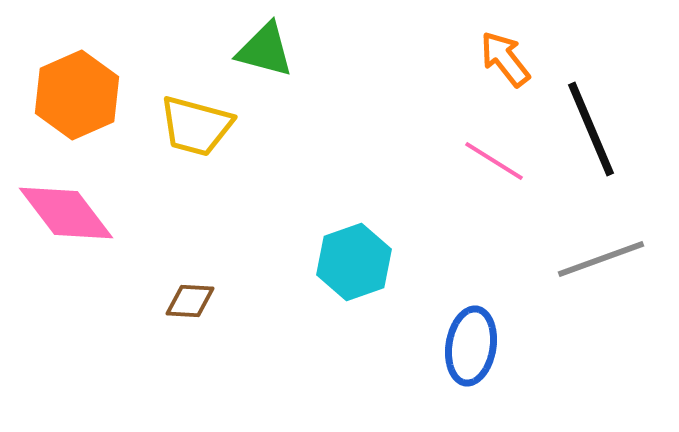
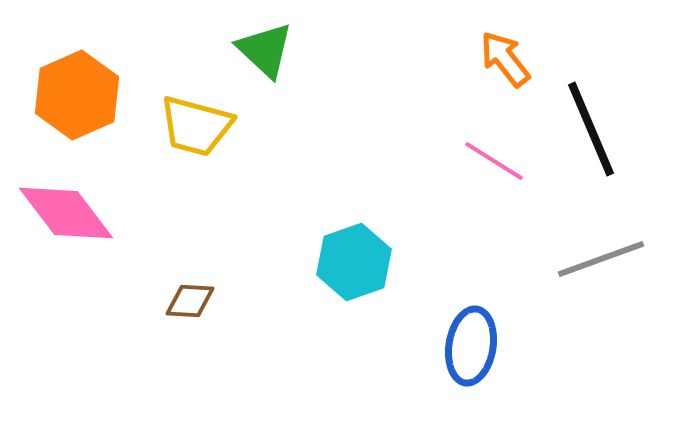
green triangle: rotated 28 degrees clockwise
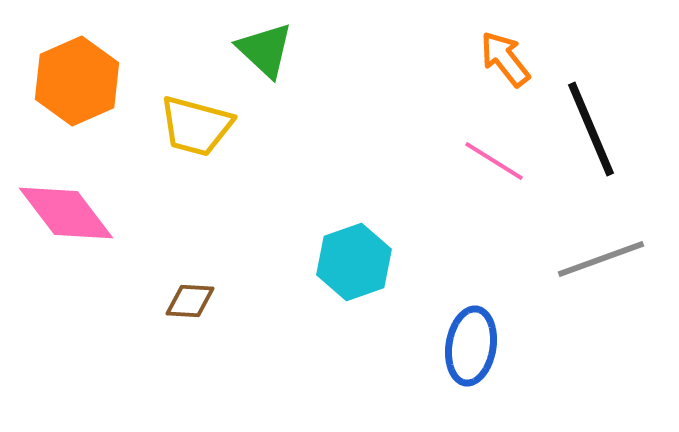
orange hexagon: moved 14 px up
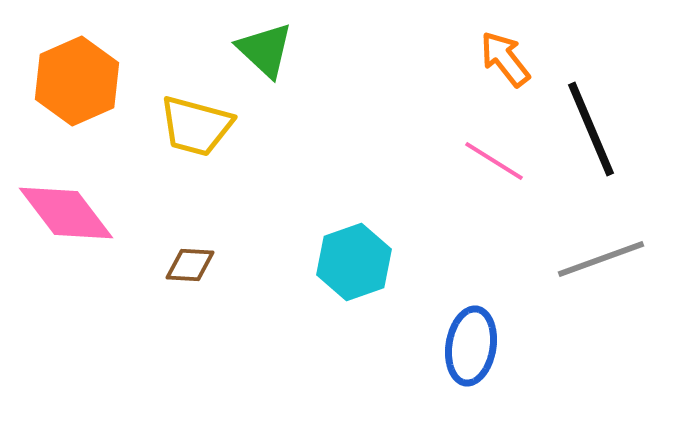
brown diamond: moved 36 px up
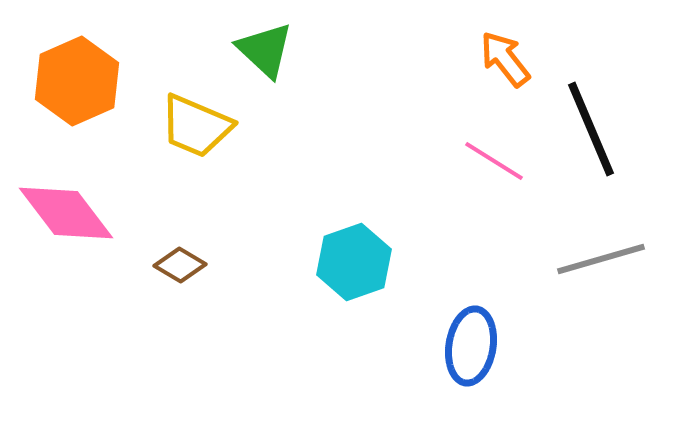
yellow trapezoid: rotated 8 degrees clockwise
gray line: rotated 4 degrees clockwise
brown diamond: moved 10 px left; rotated 27 degrees clockwise
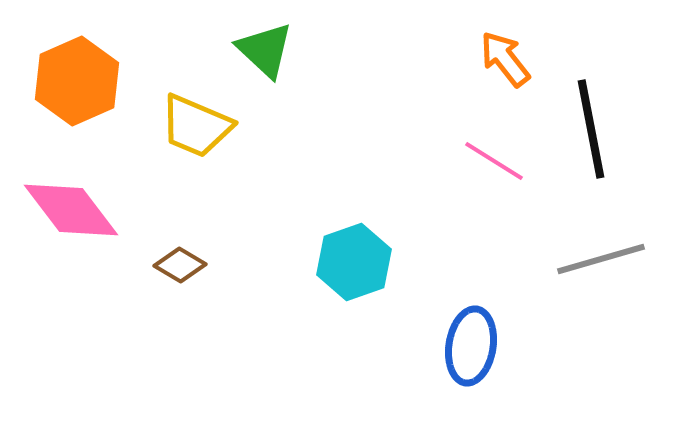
black line: rotated 12 degrees clockwise
pink diamond: moved 5 px right, 3 px up
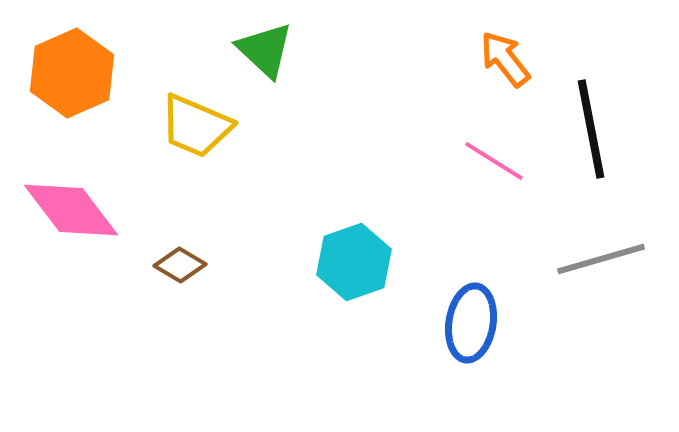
orange hexagon: moved 5 px left, 8 px up
blue ellipse: moved 23 px up
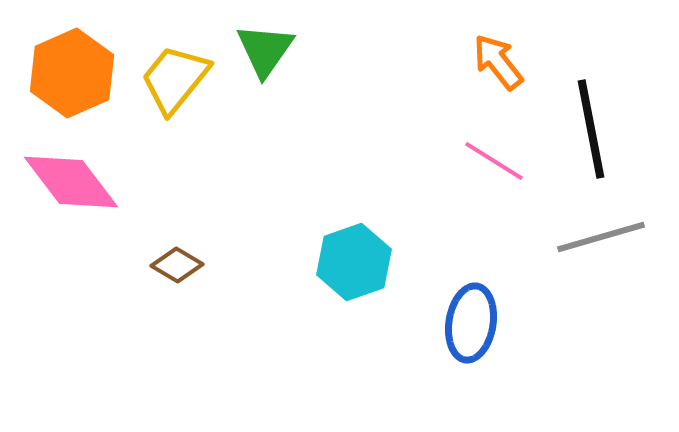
green triangle: rotated 22 degrees clockwise
orange arrow: moved 7 px left, 3 px down
yellow trapezoid: moved 21 px left, 47 px up; rotated 106 degrees clockwise
pink diamond: moved 28 px up
gray line: moved 22 px up
brown diamond: moved 3 px left
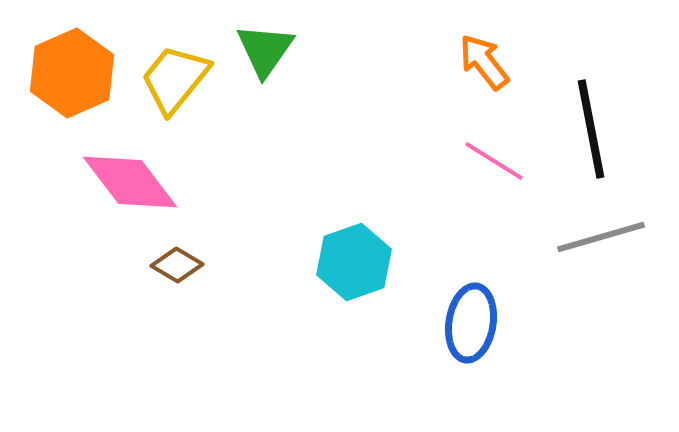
orange arrow: moved 14 px left
pink diamond: moved 59 px right
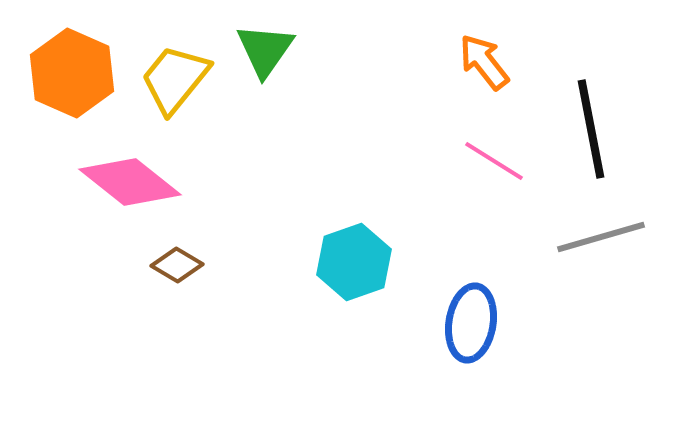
orange hexagon: rotated 12 degrees counterclockwise
pink diamond: rotated 14 degrees counterclockwise
